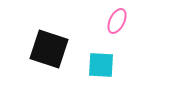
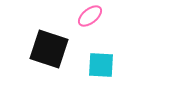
pink ellipse: moved 27 px left, 5 px up; rotated 25 degrees clockwise
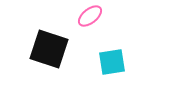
cyan square: moved 11 px right, 3 px up; rotated 12 degrees counterclockwise
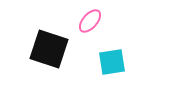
pink ellipse: moved 5 px down; rotated 10 degrees counterclockwise
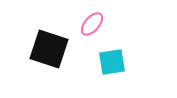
pink ellipse: moved 2 px right, 3 px down
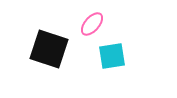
cyan square: moved 6 px up
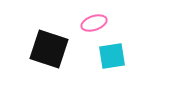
pink ellipse: moved 2 px right, 1 px up; rotated 30 degrees clockwise
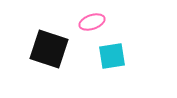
pink ellipse: moved 2 px left, 1 px up
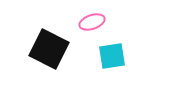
black square: rotated 9 degrees clockwise
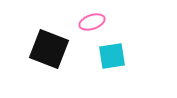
black square: rotated 6 degrees counterclockwise
